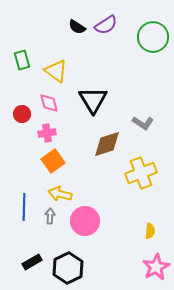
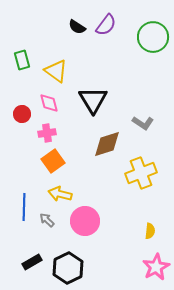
purple semicircle: rotated 20 degrees counterclockwise
gray arrow: moved 3 px left, 4 px down; rotated 49 degrees counterclockwise
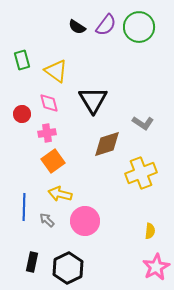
green circle: moved 14 px left, 10 px up
black rectangle: rotated 48 degrees counterclockwise
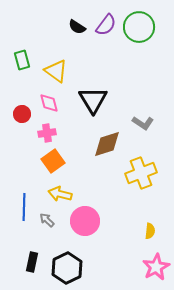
black hexagon: moved 1 px left
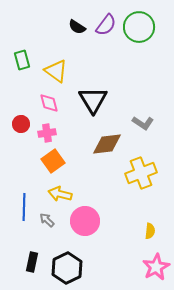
red circle: moved 1 px left, 10 px down
brown diamond: rotated 12 degrees clockwise
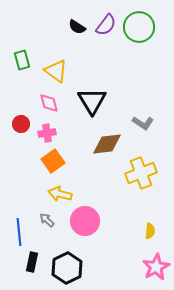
black triangle: moved 1 px left, 1 px down
blue line: moved 5 px left, 25 px down; rotated 8 degrees counterclockwise
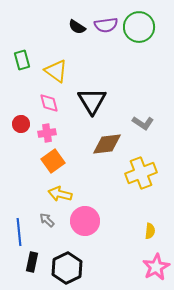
purple semicircle: rotated 45 degrees clockwise
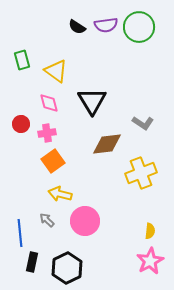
blue line: moved 1 px right, 1 px down
pink star: moved 6 px left, 6 px up
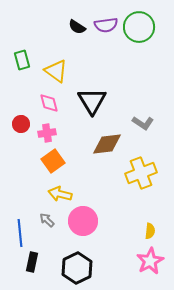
pink circle: moved 2 px left
black hexagon: moved 10 px right
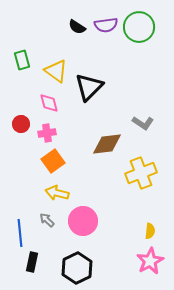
black triangle: moved 3 px left, 14 px up; rotated 16 degrees clockwise
yellow arrow: moved 3 px left, 1 px up
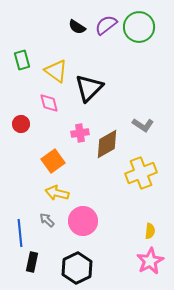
purple semicircle: rotated 150 degrees clockwise
black triangle: moved 1 px down
gray L-shape: moved 2 px down
pink cross: moved 33 px right
brown diamond: rotated 24 degrees counterclockwise
